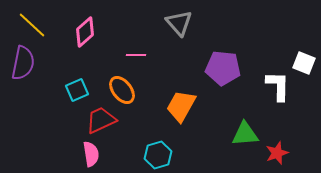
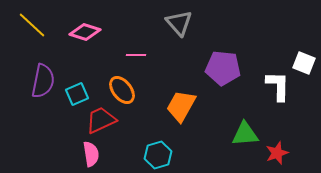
pink diamond: rotated 60 degrees clockwise
purple semicircle: moved 20 px right, 18 px down
cyan square: moved 4 px down
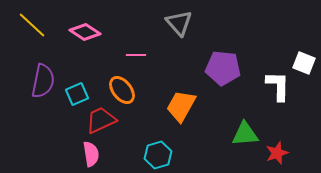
pink diamond: rotated 16 degrees clockwise
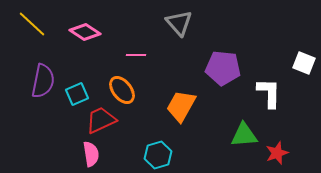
yellow line: moved 1 px up
white L-shape: moved 9 px left, 7 px down
green triangle: moved 1 px left, 1 px down
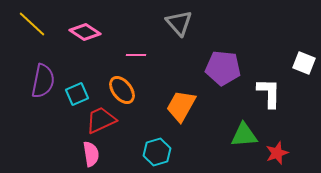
cyan hexagon: moved 1 px left, 3 px up
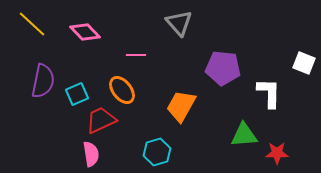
pink diamond: rotated 12 degrees clockwise
red star: rotated 20 degrees clockwise
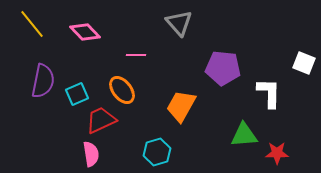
yellow line: rotated 8 degrees clockwise
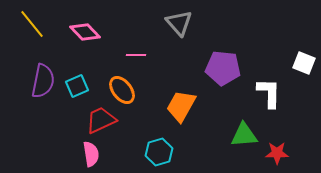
cyan square: moved 8 px up
cyan hexagon: moved 2 px right
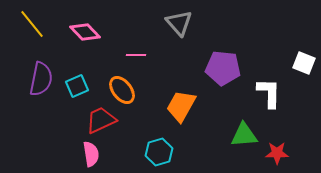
purple semicircle: moved 2 px left, 2 px up
